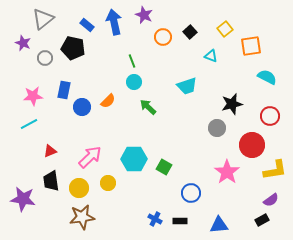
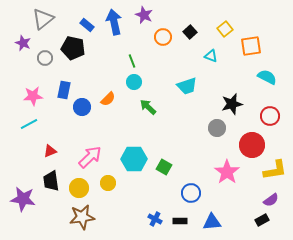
orange semicircle at (108, 101): moved 2 px up
blue triangle at (219, 225): moved 7 px left, 3 px up
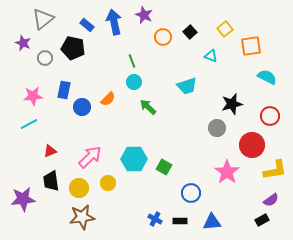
purple star at (23, 199): rotated 15 degrees counterclockwise
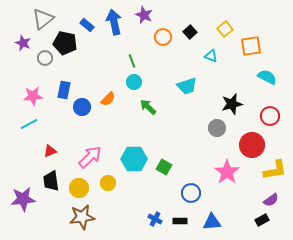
black pentagon at (73, 48): moved 8 px left, 5 px up
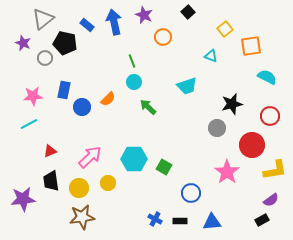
black square at (190, 32): moved 2 px left, 20 px up
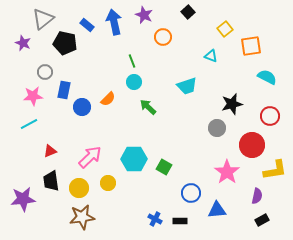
gray circle at (45, 58): moved 14 px down
purple semicircle at (271, 200): moved 14 px left, 4 px up; rotated 42 degrees counterclockwise
blue triangle at (212, 222): moved 5 px right, 12 px up
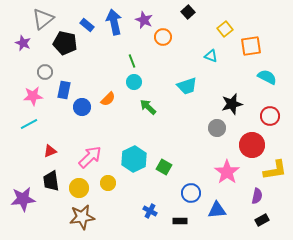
purple star at (144, 15): moved 5 px down
cyan hexagon at (134, 159): rotated 25 degrees counterclockwise
blue cross at (155, 219): moved 5 px left, 8 px up
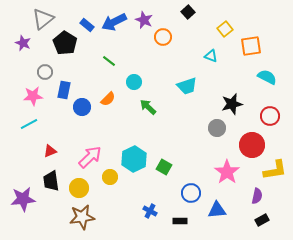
blue arrow at (114, 22): rotated 105 degrees counterclockwise
black pentagon at (65, 43): rotated 20 degrees clockwise
green line at (132, 61): moved 23 px left; rotated 32 degrees counterclockwise
yellow circle at (108, 183): moved 2 px right, 6 px up
